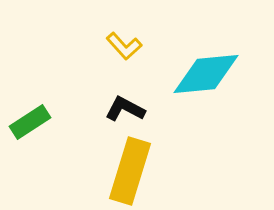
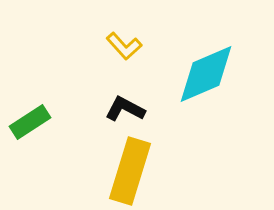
cyan diamond: rotated 18 degrees counterclockwise
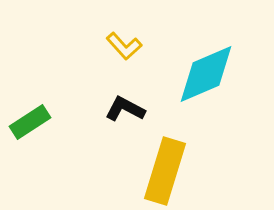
yellow rectangle: moved 35 px right
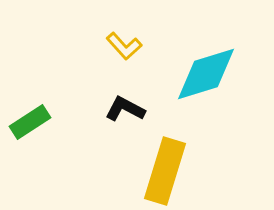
cyan diamond: rotated 6 degrees clockwise
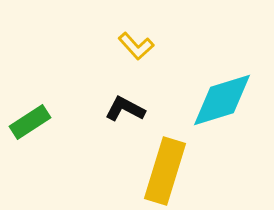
yellow L-shape: moved 12 px right
cyan diamond: moved 16 px right, 26 px down
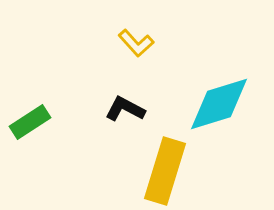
yellow L-shape: moved 3 px up
cyan diamond: moved 3 px left, 4 px down
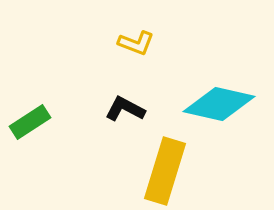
yellow L-shape: rotated 27 degrees counterclockwise
cyan diamond: rotated 30 degrees clockwise
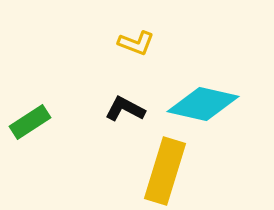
cyan diamond: moved 16 px left
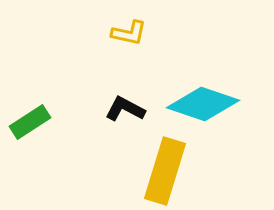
yellow L-shape: moved 7 px left, 10 px up; rotated 9 degrees counterclockwise
cyan diamond: rotated 6 degrees clockwise
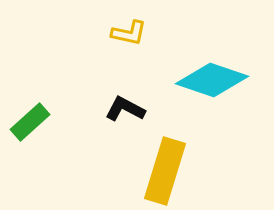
cyan diamond: moved 9 px right, 24 px up
green rectangle: rotated 9 degrees counterclockwise
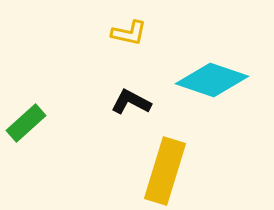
black L-shape: moved 6 px right, 7 px up
green rectangle: moved 4 px left, 1 px down
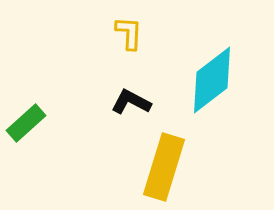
yellow L-shape: rotated 99 degrees counterclockwise
cyan diamond: rotated 56 degrees counterclockwise
yellow rectangle: moved 1 px left, 4 px up
